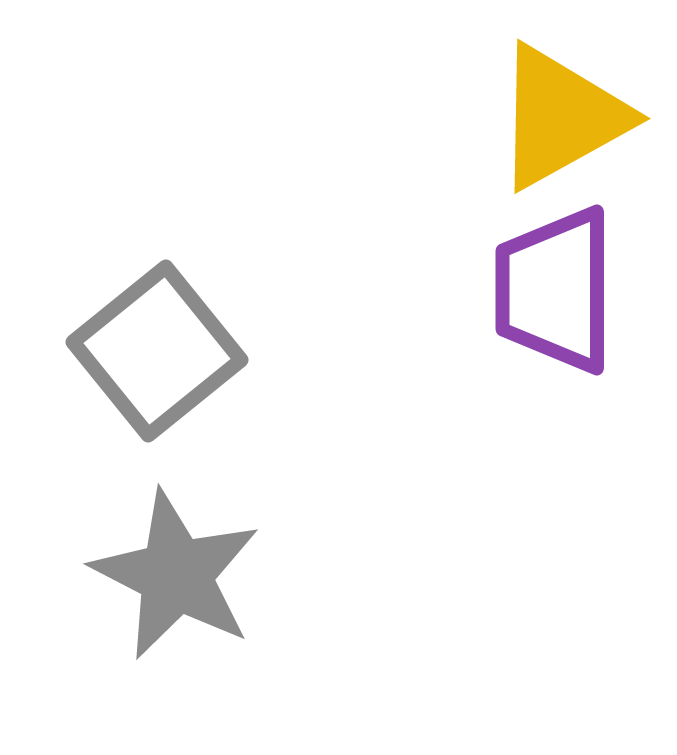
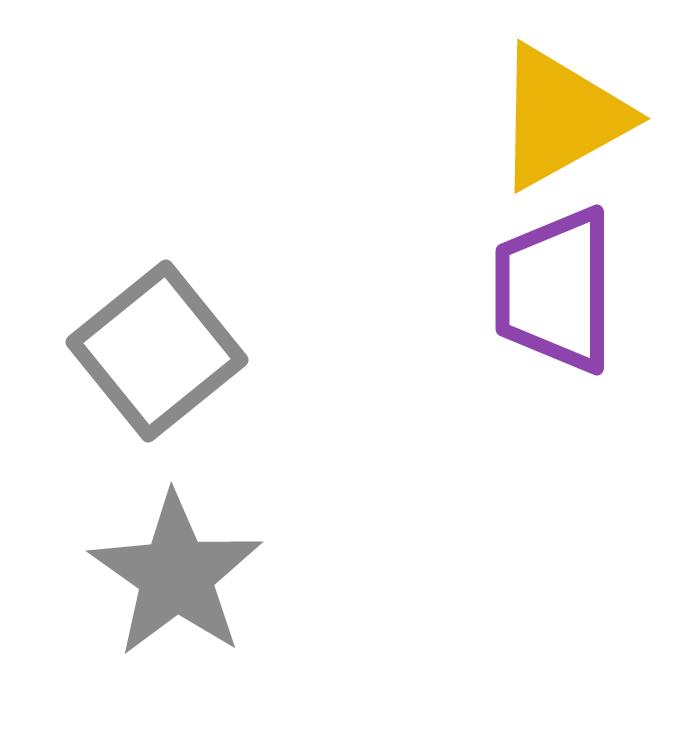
gray star: rotated 8 degrees clockwise
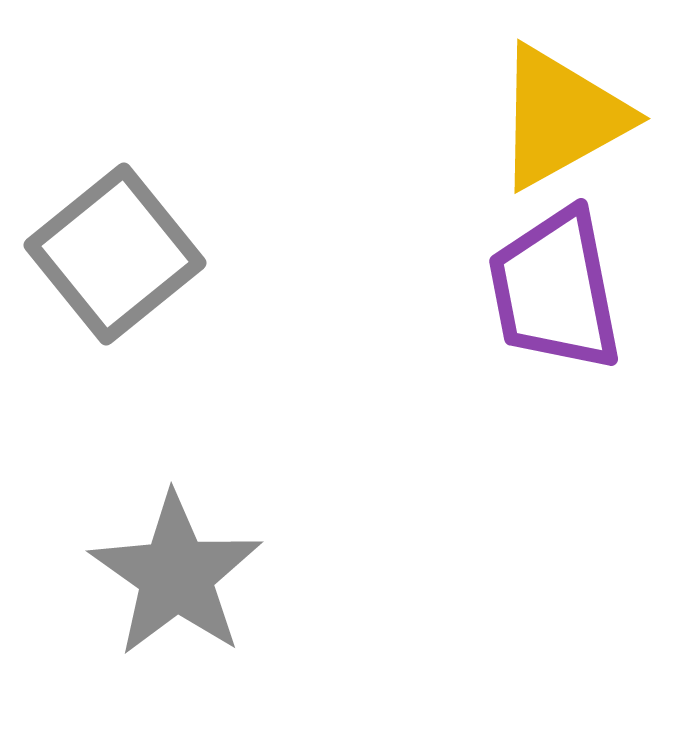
purple trapezoid: rotated 11 degrees counterclockwise
gray square: moved 42 px left, 97 px up
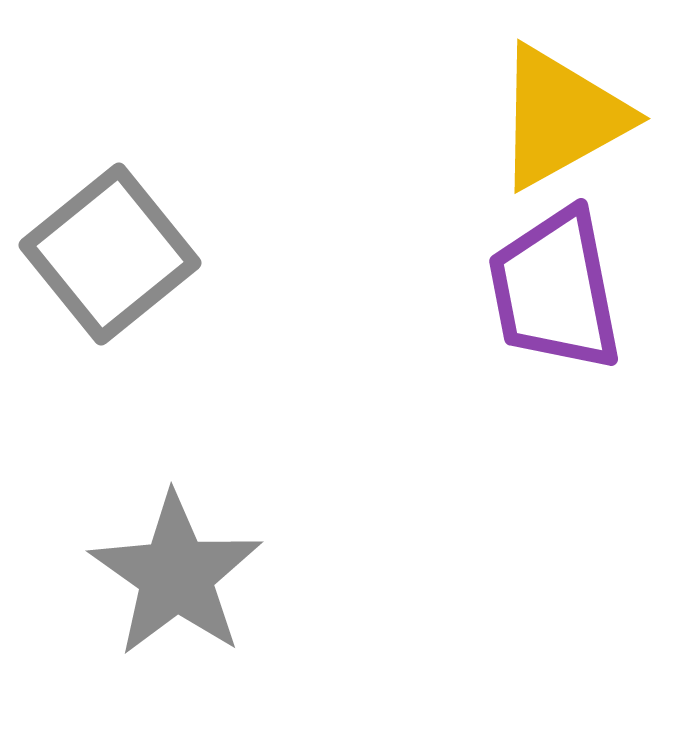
gray square: moved 5 px left
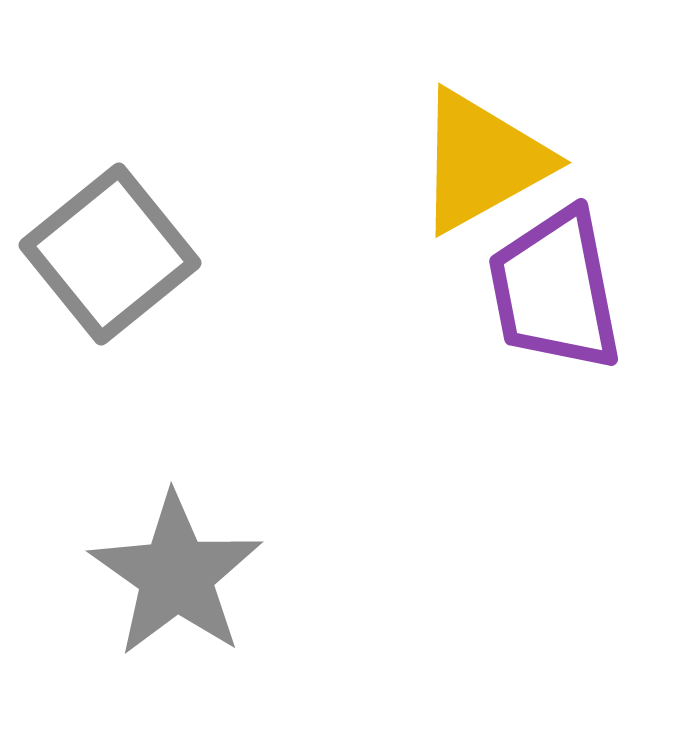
yellow triangle: moved 79 px left, 44 px down
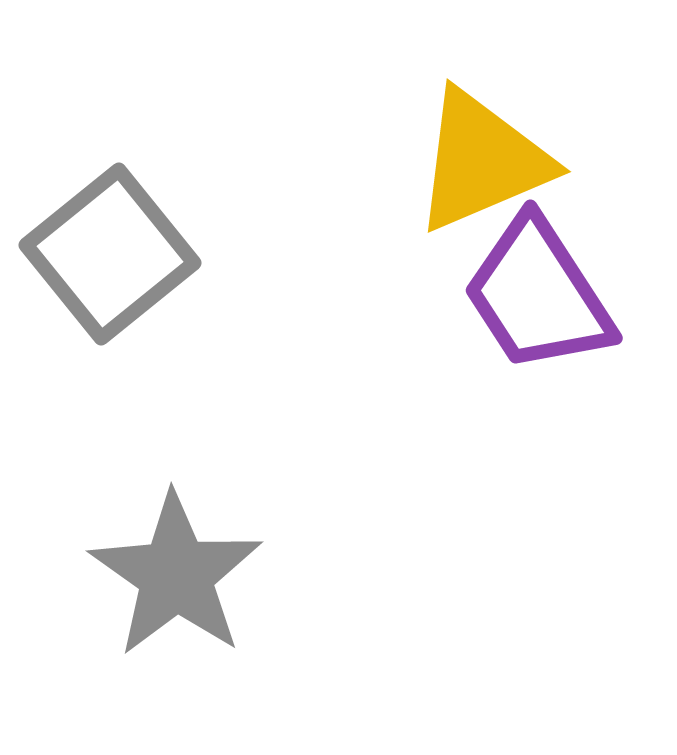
yellow triangle: rotated 6 degrees clockwise
purple trapezoid: moved 17 px left, 5 px down; rotated 22 degrees counterclockwise
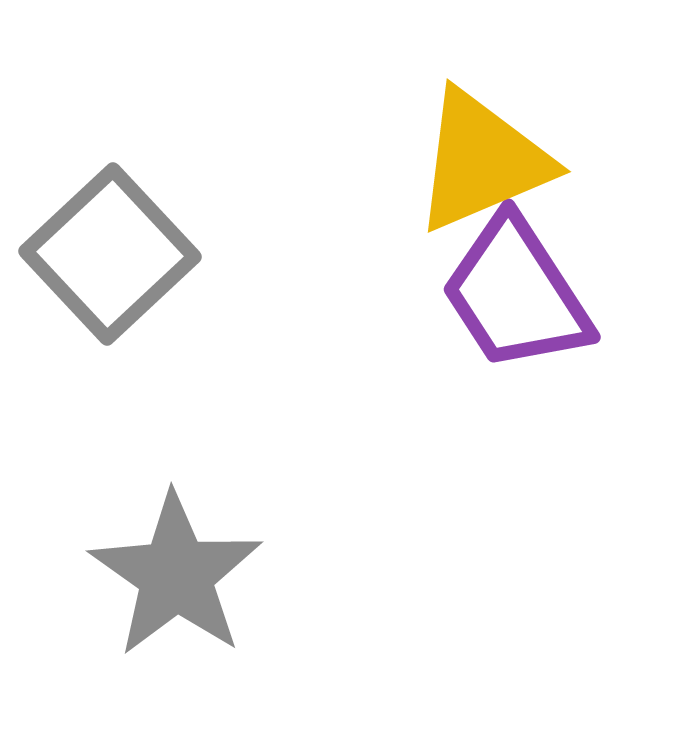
gray square: rotated 4 degrees counterclockwise
purple trapezoid: moved 22 px left, 1 px up
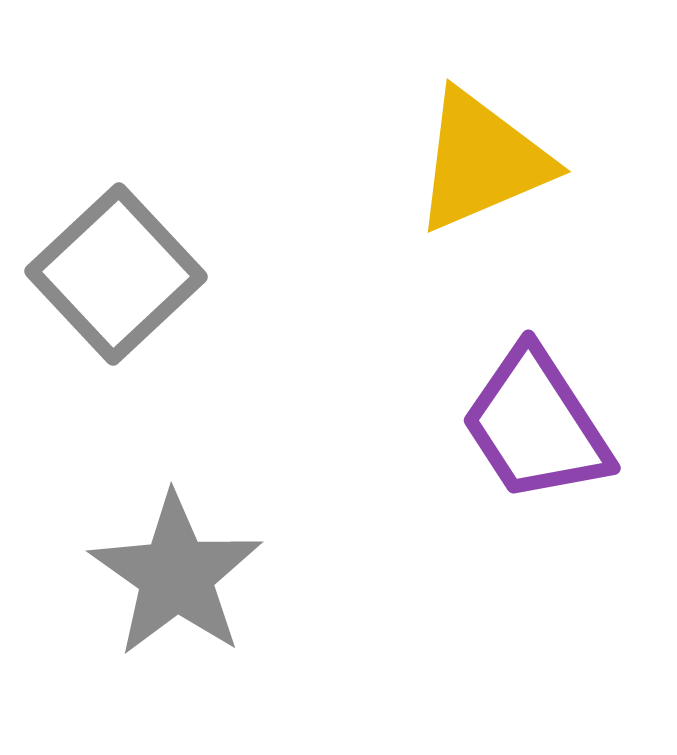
gray square: moved 6 px right, 20 px down
purple trapezoid: moved 20 px right, 131 px down
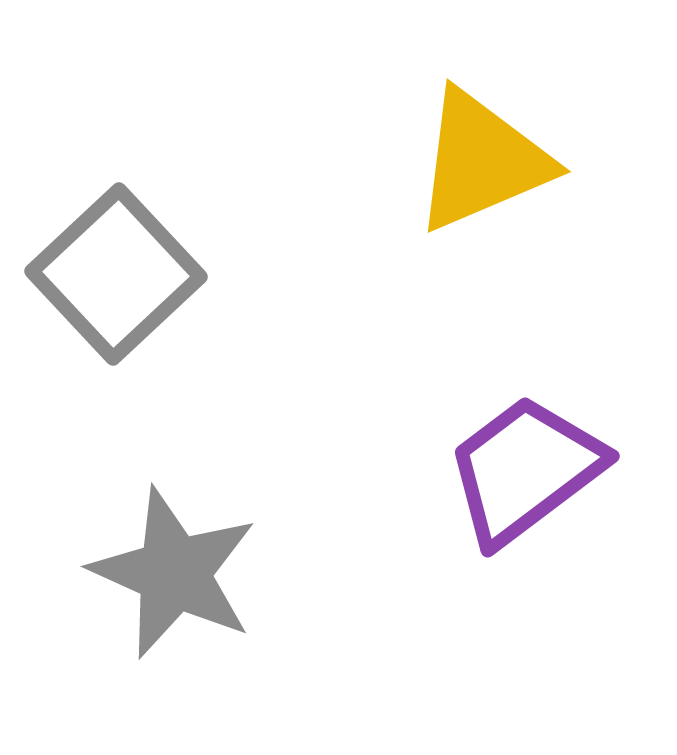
purple trapezoid: moved 11 px left, 45 px down; rotated 86 degrees clockwise
gray star: moved 2 px left, 2 px up; rotated 11 degrees counterclockwise
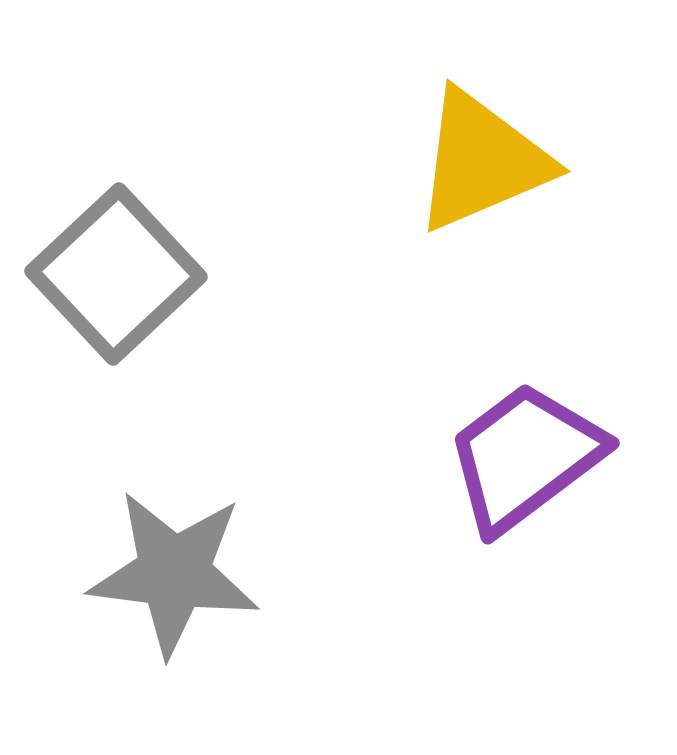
purple trapezoid: moved 13 px up
gray star: rotated 17 degrees counterclockwise
